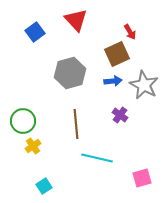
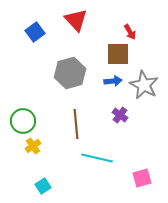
brown square: moved 1 px right; rotated 25 degrees clockwise
cyan square: moved 1 px left
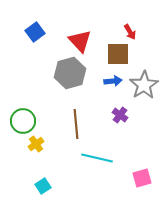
red triangle: moved 4 px right, 21 px down
gray star: rotated 12 degrees clockwise
yellow cross: moved 3 px right, 2 px up
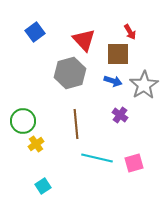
red triangle: moved 4 px right, 1 px up
blue arrow: rotated 24 degrees clockwise
pink square: moved 8 px left, 15 px up
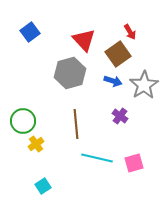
blue square: moved 5 px left
brown square: rotated 35 degrees counterclockwise
purple cross: moved 1 px down
